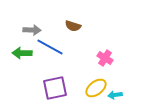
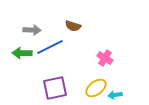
blue line: rotated 56 degrees counterclockwise
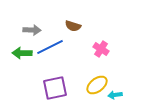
pink cross: moved 4 px left, 9 px up
yellow ellipse: moved 1 px right, 3 px up
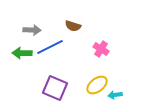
purple square: rotated 35 degrees clockwise
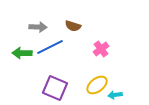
gray arrow: moved 6 px right, 3 px up
pink cross: rotated 21 degrees clockwise
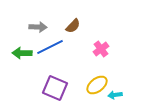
brown semicircle: rotated 63 degrees counterclockwise
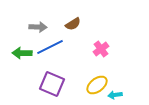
brown semicircle: moved 2 px up; rotated 14 degrees clockwise
purple square: moved 3 px left, 4 px up
